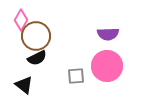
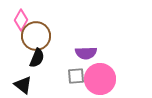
purple semicircle: moved 22 px left, 19 px down
black semicircle: rotated 42 degrees counterclockwise
pink circle: moved 7 px left, 13 px down
black triangle: moved 1 px left
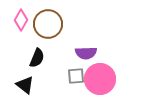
brown circle: moved 12 px right, 12 px up
black triangle: moved 2 px right
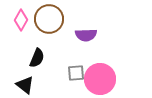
brown circle: moved 1 px right, 5 px up
purple semicircle: moved 18 px up
gray square: moved 3 px up
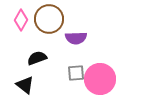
purple semicircle: moved 10 px left, 3 px down
black semicircle: rotated 132 degrees counterclockwise
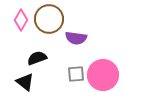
purple semicircle: rotated 10 degrees clockwise
gray square: moved 1 px down
pink circle: moved 3 px right, 4 px up
black triangle: moved 3 px up
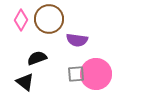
purple semicircle: moved 1 px right, 2 px down
pink circle: moved 7 px left, 1 px up
